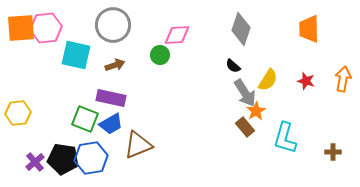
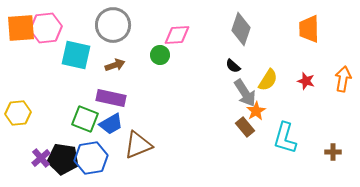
purple cross: moved 6 px right, 4 px up
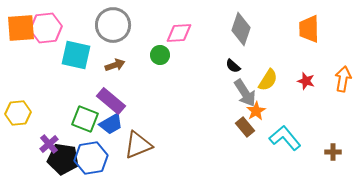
pink diamond: moved 2 px right, 2 px up
purple rectangle: moved 3 px down; rotated 28 degrees clockwise
cyan L-shape: rotated 124 degrees clockwise
purple cross: moved 8 px right, 14 px up
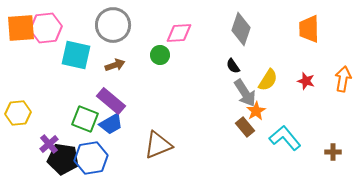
black semicircle: rotated 14 degrees clockwise
brown triangle: moved 20 px right
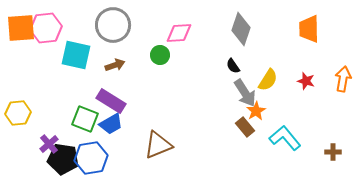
purple rectangle: rotated 8 degrees counterclockwise
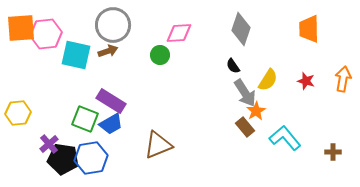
pink hexagon: moved 6 px down
brown arrow: moved 7 px left, 14 px up
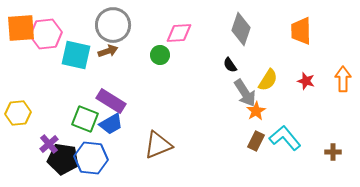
orange trapezoid: moved 8 px left, 2 px down
black semicircle: moved 3 px left, 1 px up
orange arrow: rotated 10 degrees counterclockwise
brown rectangle: moved 11 px right, 14 px down; rotated 66 degrees clockwise
blue hexagon: rotated 16 degrees clockwise
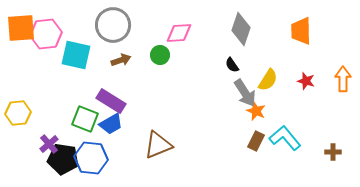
brown arrow: moved 13 px right, 9 px down
black semicircle: moved 2 px right
orange star: rotated 18 degrees counterclockwise
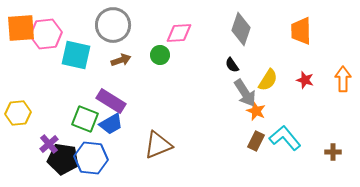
red star: moved 1 px left, 1 px up
